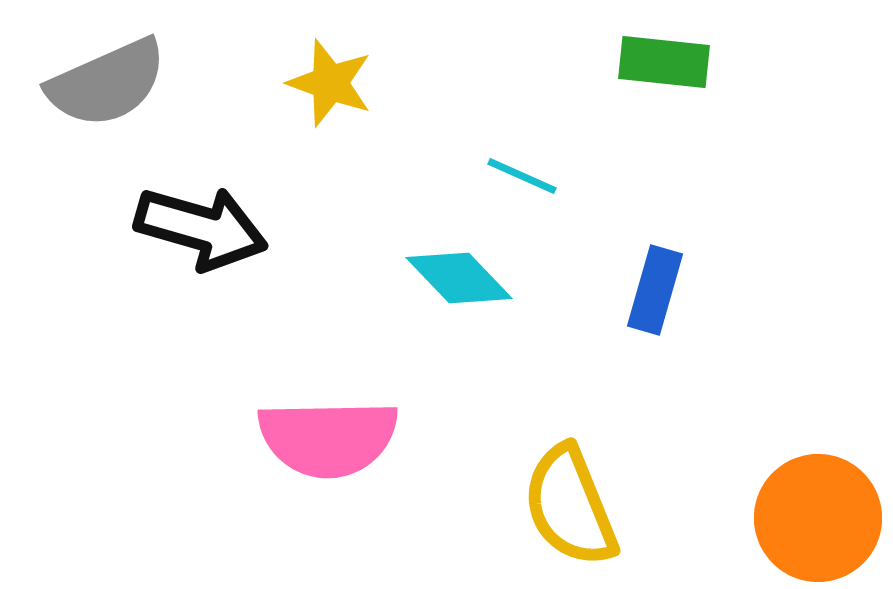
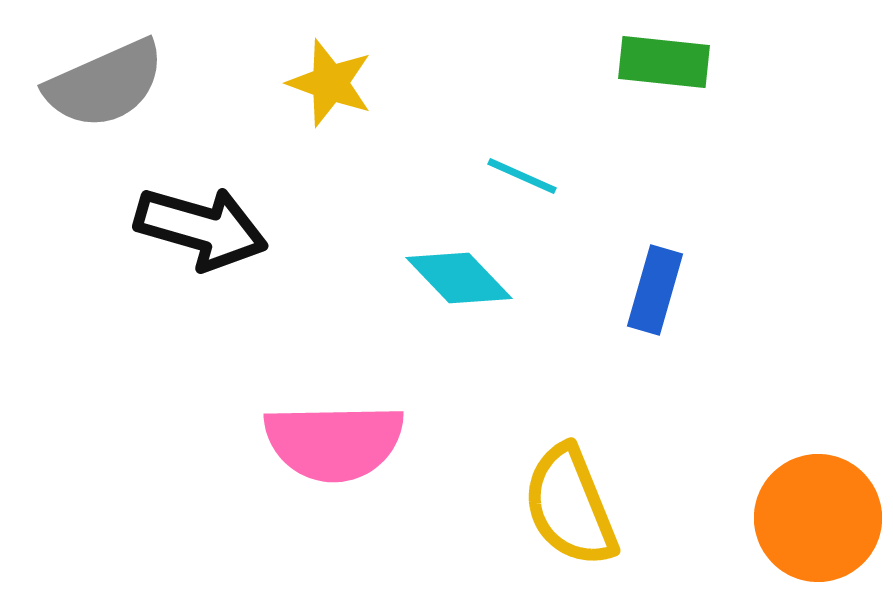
gray semicircle: moved 2 px left, 1 px down
pink semicircle: moved 6 px right, 4 px down
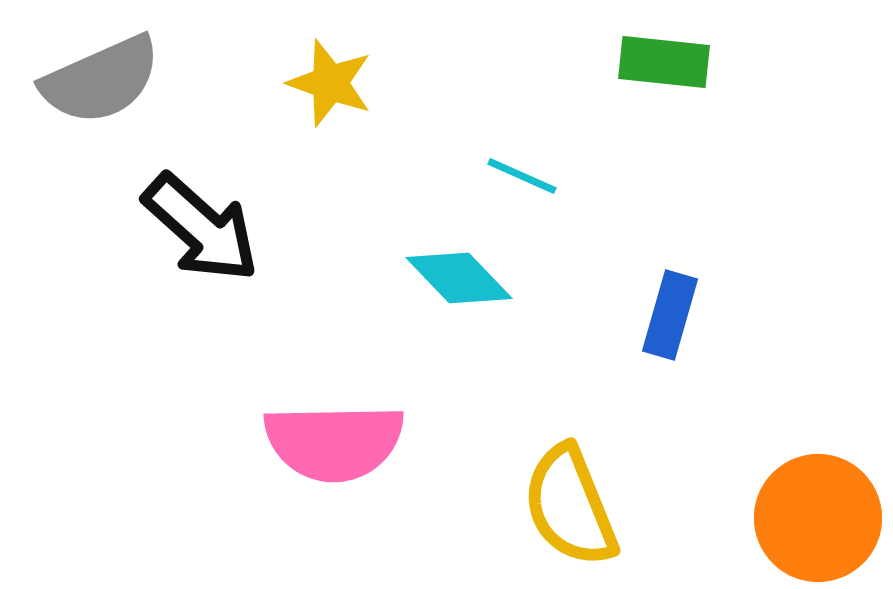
gray semicircle: moved 4 px left, 4 px up
black arrow: rotated 26 degrees clockwise
blue rectangle: moved 15 px right, 25 px down
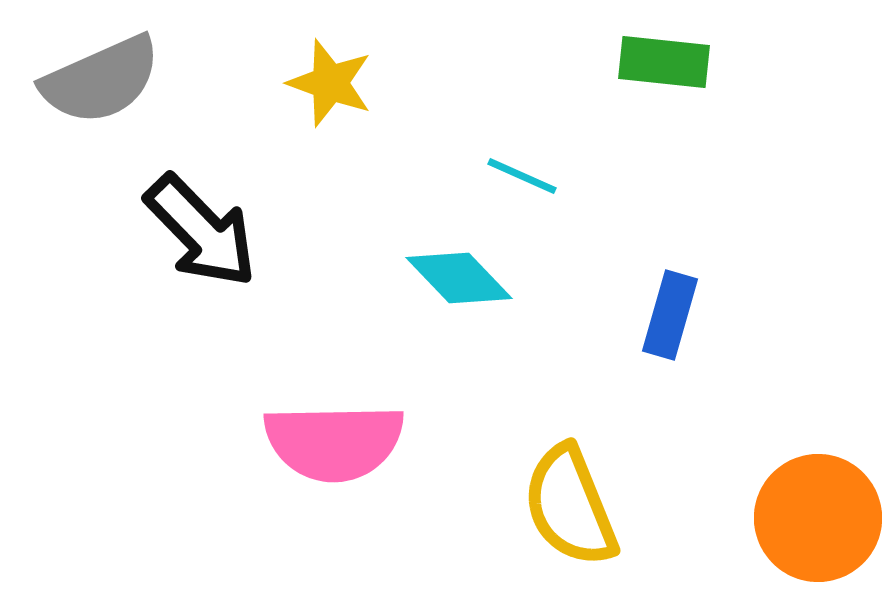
black arrow: moved 3 px down; rotated 4 degrees clockwise
